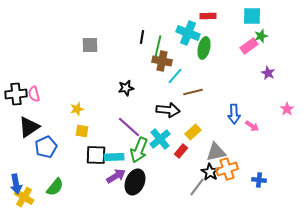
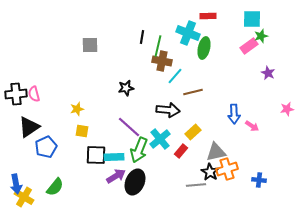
cyan square at (252, 16): moved 3 px down
pink star at (287, 109): rotated 24 degrees clockwise
gray line at (197, 187): moved 1 px left, 2 px up; rotated 48 degrees clockwise
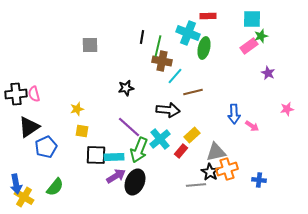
yellow rectangle at (193, 132): moved 1 px left, 3 px down
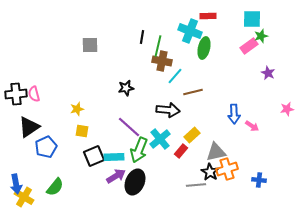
cyan cross at (188, 33): moved 2 px right, 2 px up
black square at (96, 155): moved 2 px left, 1 px down; rotated 25 degrees counterclockwise
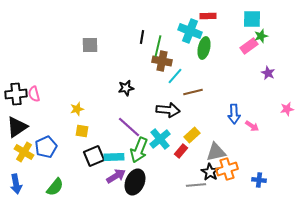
black triangle at (29, 127): moved 12 px left
yellow cross at (24, 197): moved 45 px up
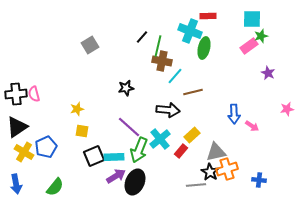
black line at (142, 37): rotated 32 degrees clockwise
gray square at (90, 45): rotated 30 degrees counterclockwise
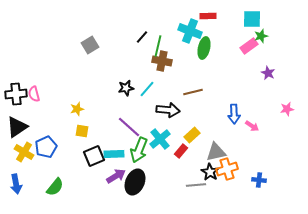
cyan line at (175, 76): moved 28 px left, 13 px down
cyan rectangle at (114, 157): moved 3 px up
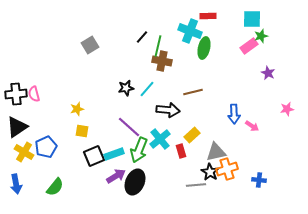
red rectangle at (181, 151): rotated 56 degrees counterclockwise
cyan rectangle at (114, 154): rotated 18 degrees counterclockwise
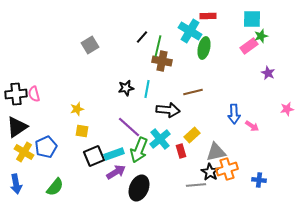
cyan cross at (190, 31): rotated 10 degrees clockwise
cyan line at (147, 89): rotated 30 degrees counterclockwise
purple arrow at (116, 176): moved 4 px up
black ellipse at (135, 182): moved 4 px right, 6 px down
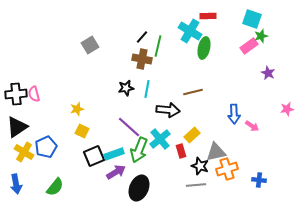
cyan square at (252, 19): rotated 18 degrees clockwise
brown cross at (162, 61): moved 20 px left, 2 px up
yellow square at (82, 131): rotated 16 degrees clockwise
black star at (210, 172): moved 10 px left, 6 px up; rotated 12 degrees counterclockwise
